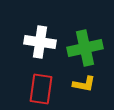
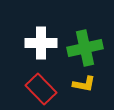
white cross: moved 1 px right, 1 px down; rotated 8 degrees counterclockwise
red rectangle: rotated 52 degrees counterclockwise
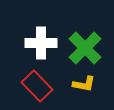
green cross: rotated 32 degrees counterclockwise
red rectangle: moved 4 px left, 3 px up
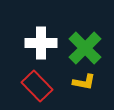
yellow L-shape: moved 2 px up
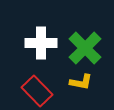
yellow L-shape: moved 3 px left
red rectangle: moved 5 px down
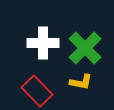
white cross: moved 2 px right
